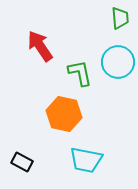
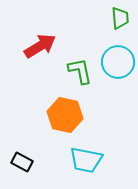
red arrow: rotated 92 degrees clockwise
green L-shape: moved 2 px up
orange hexagon: moved 1 px right, 1 px down
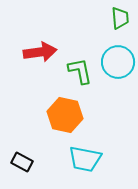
red arrow: moved 6 px down; rotated 24 degrees clockwise
cyan trapezoid: moved 1 px left, 1 px up
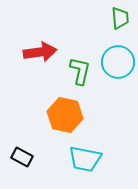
green L-shape: rotated 24 degrees clockwise
black rectangle: moved 5 px up
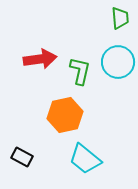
red arrow: moved 7 px down
orange hexagon: rotated 24 degrees counterclockwise
cyan trapezoid: rotated 28 degrees clockwise
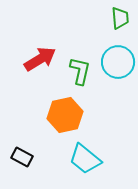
red arrow: rotated 24 degrees counterclockwise
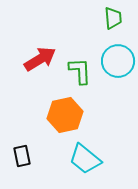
green trapezoid: moved 7 px left
cyan circle: moved 1 px up
green L-shape: rotated 16 degrees counterclockwise
black rectangle: moved 1 px up; rotated 50 degrees clockwise
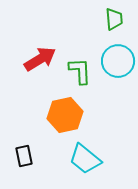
green trapezoid: moved 1 px right, 1 px down
black rectangle: moved 2 px right
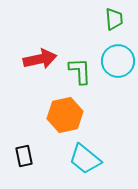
red arrow: rotated 20 degrees clockwise
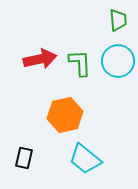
green trapezoid: moved 4 px right, 1 px down
green L-shape: moved 8 px up
black rectangle: moved 2 px down; rotated 25 degrees clockwise
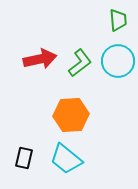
green L-shape: rotated 56 degrees clockwise
orange hexagon: moved 6 px right; rotated 8 degrees clockwise
cyan trapezoid: moved 19 px left
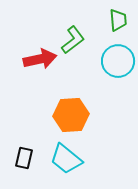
green L-shape: moved 7 px left, 23 px up
